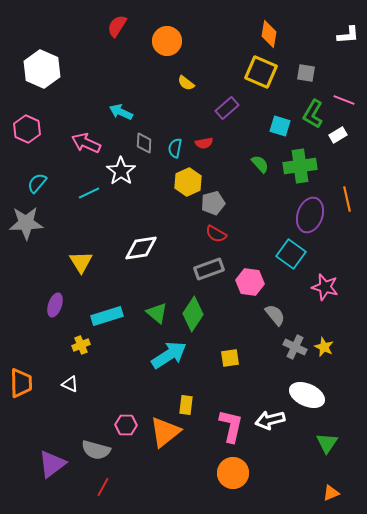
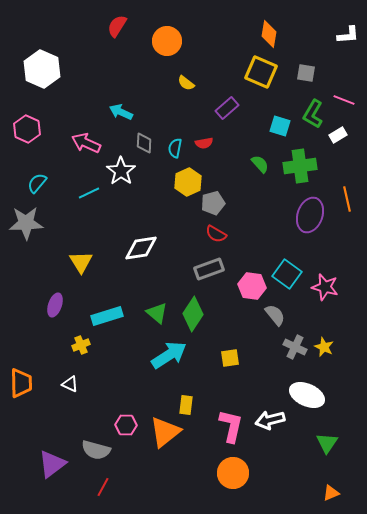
cyan square at (291, 254): moved 4 px left, 20 px down
pink hexagon at (250, 282): moved 2 px right, 4 px down
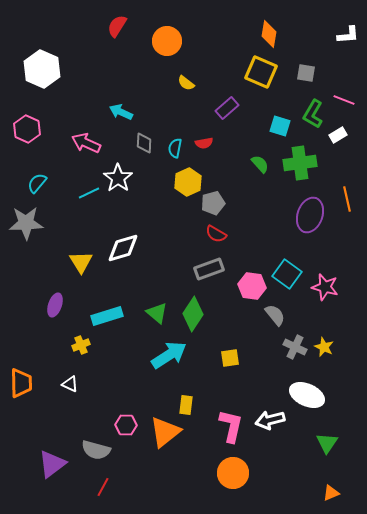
green cross at (300, 166): moved 3 px up
white star at (121, 171): moved 3 px left, 7 px down
white diamond at (141, 248): moved 18 px left; rotated 8 degrees counterclockwise
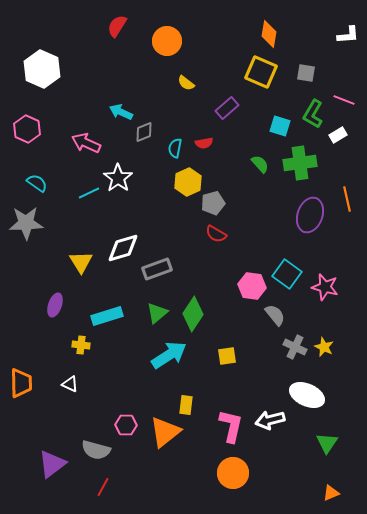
gray diamond at (144, 143): moved 11 px up; rotated 65 degrees clockwise
cyan semicircle at (37, 183): rotated 85 degrees clockwise
gray rectangle at (209, 269): moved 52 px left
green triangle at (157, 313): rotated 40 degrees clockwise
yellow cross at (81, 345): rotated 30 degrees clockwise
yellow square at (230, 358): moved 3 px left, 2 px up
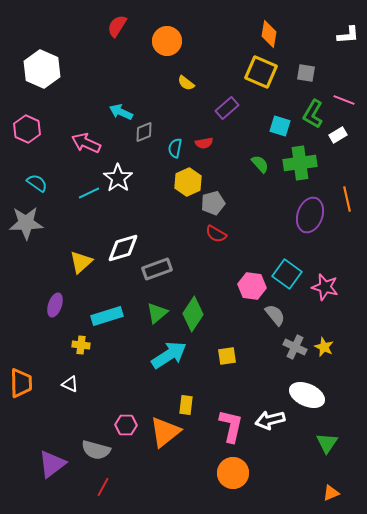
yellow triangle at (81, 262): rotated 20 degrees clockwise
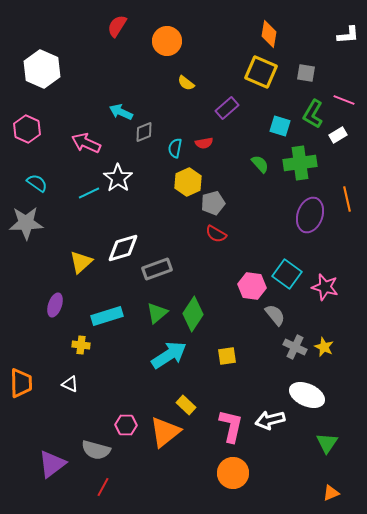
yellow rectangle at (186, 405): rotated 54 degrees counterclockwise
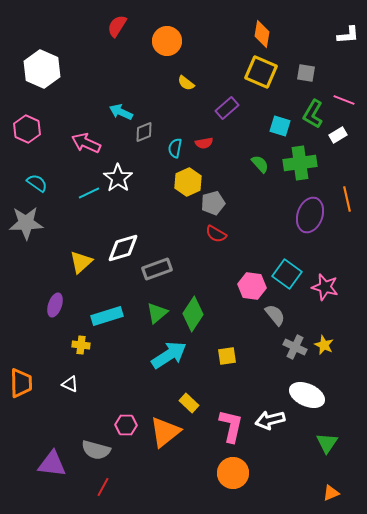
orange diamond at (269, 34): moved 7 px left
yellow star at (324, 347): moved 2 px up
yellow rectangle at (186, 405): moved 3 px right, 2 px up
purple triangle at (52, 464): rotated 44 degrees clockwise
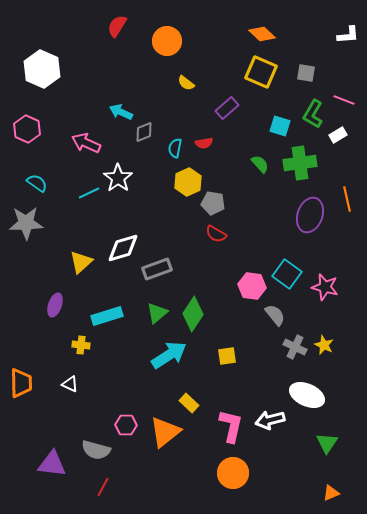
orange diamond at (262, 34): rotated 56 degrees counterclockwise
gray pentagon at (213, 203): rotated 25 degrees clockwise
